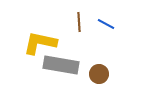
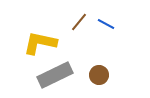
brown line: rotated 42 degrees clockwise
gray rectangle: moved 6 px left, 10 px down; rotated 36 degrees counterclockwise
brown circle: moved 1 px down
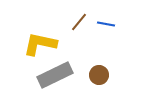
blue line: rotated 18 degrees counterclockwise
yellow L-shape: moved 1 px down
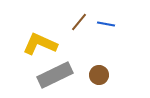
yellow L-shape: rotated 12 degrees clockwise
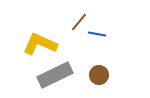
blue line: moved 9 px left, 10 px down
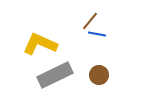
brown line: moved 11 px right, 1 px up
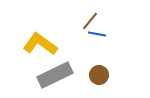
yellow L-shape: rotated 12 degrees clockwise
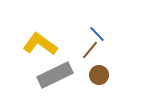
brown line: moved 29 px down
blue line: rotated 36 degrees clockwise
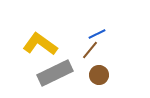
blue line: rotated 72 degrees counterclockwise
gray rectangle: moved 2 px up
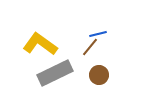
blue line: moved 1 px right; rotated 12 degrees clockwise
brown line: moved 3 px up
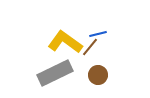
yellow L-shape: moved 25 px right, 2 px up
brown circle: moved 1 px left
